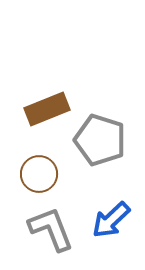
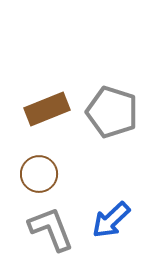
gray pentagon: moved 12 px right, 28 px up
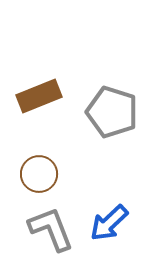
brown rectangle: moved 8 px left, 13 px up
blue arrow: moved 2 px left, 3 px down
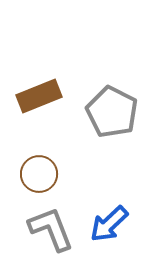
gray pentagon: rotated 9 degrees clockwise
blue arrow: moved 1 px down
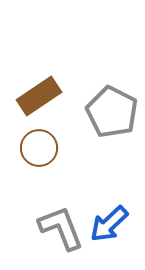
brown rectangle: rotated 12 degrees counterclockwise
brown circle: moved 26 px up
gray L-shape: moved 10 px right, 1 px up
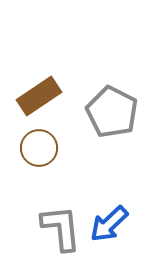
gray L-shape: rotated 15 degrees clockwise
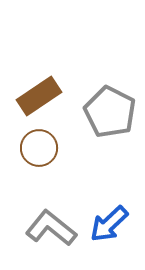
gray pentagon: moved 2 px left
gray L-shape: moved 10 px left; rotated 45 degrees counterclockwise
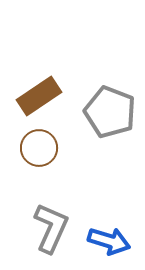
gray pentagon: rotated 6 degrees counterclockwise
blue arrow: moved 17 px down; rotated 120 degrees counterclockwise
gray L-shape: rotated 75 degrees clockwise
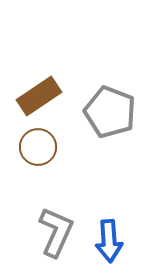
brown circle: moved 1 px left, 1 px up
gray L-shape: moved 5 px right, 4 px down
blue arrow: rotated 69 degrees clockwise
